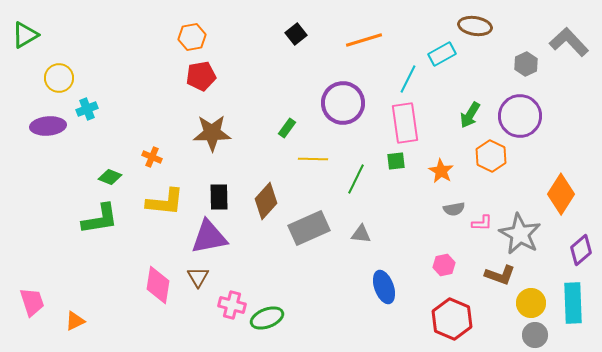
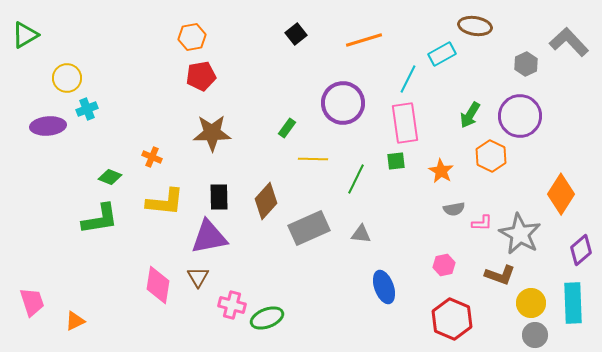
yellow circle at (59, 78): moved 8 px right
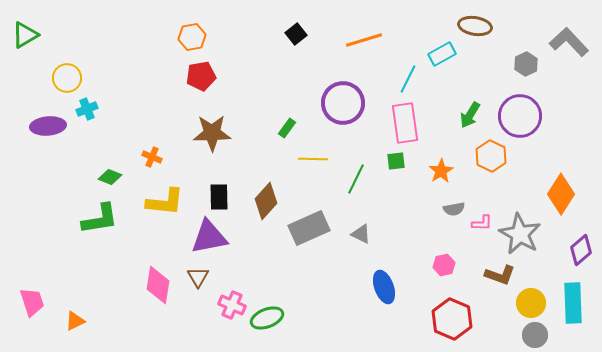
orange star at (441, 171): rotated 10 degrees clockwise
gray triangle at (361, 234): rotated 20 degrees clockwise
pink cross at (232, 305): rotated 8 degrees clockwise
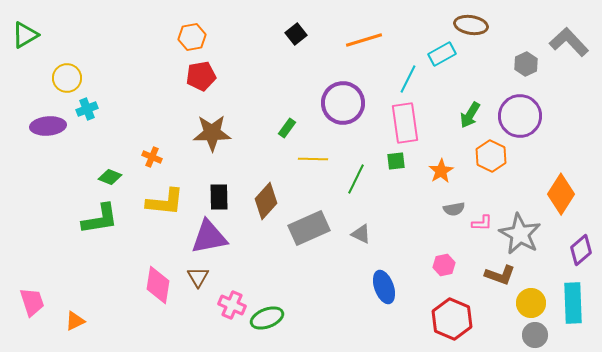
brown ellipse at (475, 26): moved 4 px left, 1 px up
